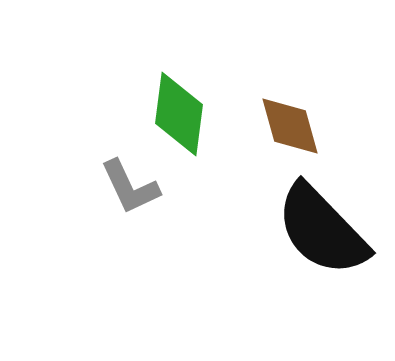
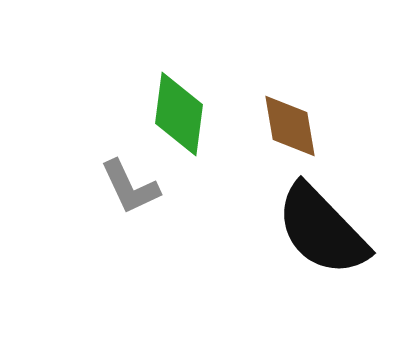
brown diamond: rotated 6 degrees clockwise
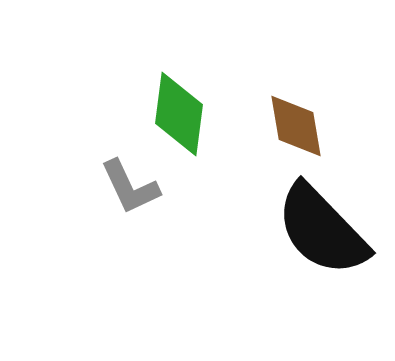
brown diamond: moved 6 px right
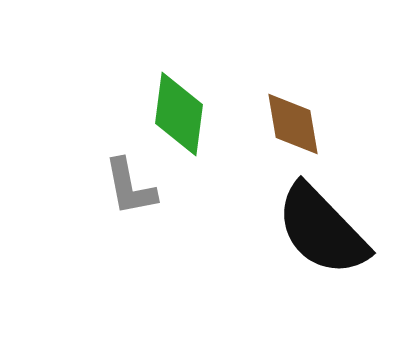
brown diamond: moved 3 px left, 2 px up
gray L-shape: rotated 14 degrees clockwise
